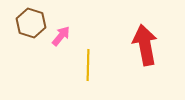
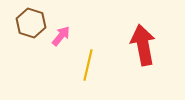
red arrow: moved 2 px left
yellow line: rotated 12 degrees clockwise
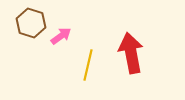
pink arrow: rotated 15 degrees clockwise
red arrow: moved 12 px left, 8 px down
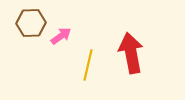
brown hexagon: rotated 20 degrees counterclockwise
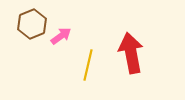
brown hexagon: moved 1 px right, 1 px down; rotated 20 degrees counterclockwise
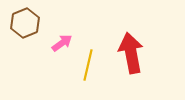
brown hexagon: moved 7 px left, 1 px up
pink arrow: moved 1 px right, 7 px down
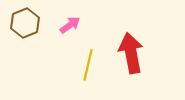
pink arrow: moved 8 px right, 18 px up
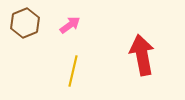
red arrow: moved 11 px right, 2 px down
yellow line: moved 15 px left, 6 px down
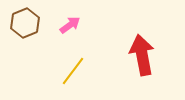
yellow line: rotated 24 degrees clockwise
